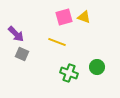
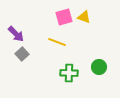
gray square: rotated 24 degrees clockwise
green circle: moved 2 px right
green cross: rotated 18 degrees counterclockwise
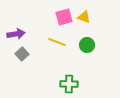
purple arrow: rotated 54 degrees counterclockwise
green circle: moved 12 px left, 22 px up
green cross: moved 11 px down
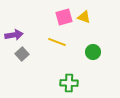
purple arrow: moved 2 px left, 1 px down
green circle: moved 6 px right, 7 px down
green cross: moved 1 px up
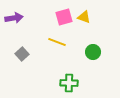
purple arrow: moved 17 px up
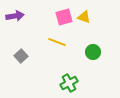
purple arrow: moved 1 px right, 2 px up
gray square: moved 1 px left, 2 px down
green cross: rotated 30 degrees counterclockwise
